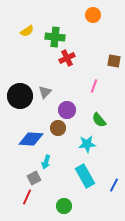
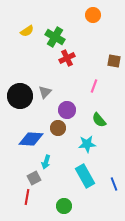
green cross: rotated 24 degrees clockwise
blue line: moved 1 px up; rotated 48 degrees counterclockwise
red line: rotated 14 degrees counterclockwise
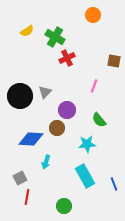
brown circle: moved 1 px left
gray square: moved 14 px left
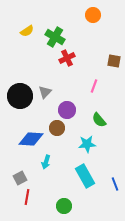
blue line: moved 1 px right
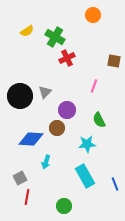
green semicircle: rotated 14 degrees clockwise
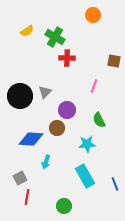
red cross: rotated 28 degrees clockwise
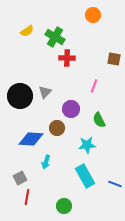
brown square: moved 2 px up
purple circle: moved 4 px right, 1 px up
cyan star: moved 1 px down
blue line: rotated 48 degrees counterclockwise
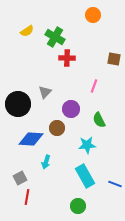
black circle: moved 2 px left, 8 px down
green circle: moved 14 px right
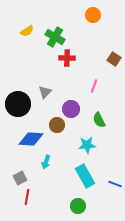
brown square: rotated 24 degrees clockwise
brown circle: moved 3 px up
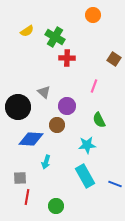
gray triangle: moved 1 px left; rotated 32 degrees counterclockwise
black circle: moved 3 px down
purple circle: moved 4 px left, 3 px up
gray square: rotated 24 degrees clockwise
green circle: moved 22 px left
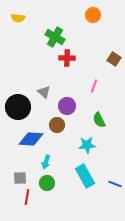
yellow semicircle: moved 9 px left, 13 px up; rotated 40 degrees clockwise
green circle: moved 9 px left, 23 px up
